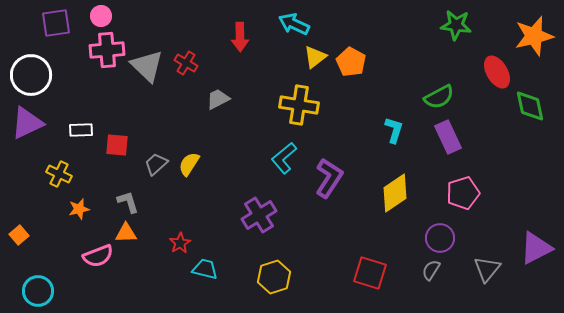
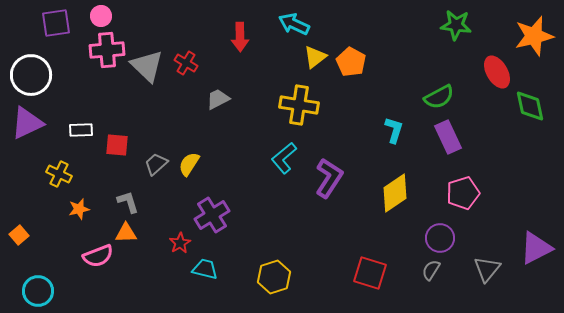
purple cross at (259, 215): moved 47 px left
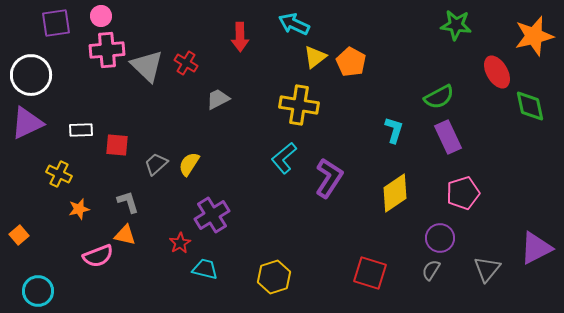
orange triangle at (126, 233): moved 1 px left, 2 px down; rotated 15 degrees clockwise
